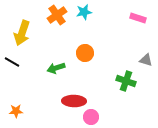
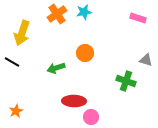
orange cross: moved 1 px up
orange star: rotated 24 degrees counterclockwise
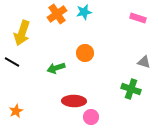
gray triangle: moved 2 px left, 2 px down
green cross: moved 5 px right, 8 px down
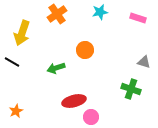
cyan star: moved 16 px right
orange circle: moved 3 px up
red ellipse: rotated 15 degrees counterclockwise
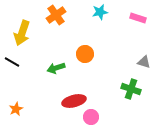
orange cross: moved 1 px left, 1 px down
orange circle: moved 4 px down
orange star: moved 2 px up
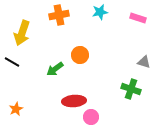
orange cross: moved 3 px right; rotated 24 degrees clockwise
orange circle: moved 5 px left, 1 px down
green arrow: moved 1 px left, 1 px down; rotated 18 degrees counterclockwise
red ellipse: rotated 10 degrees clockwise
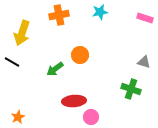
pink rectangle: moved 7 px right
orange star: moved 2 px right, 8 px down
